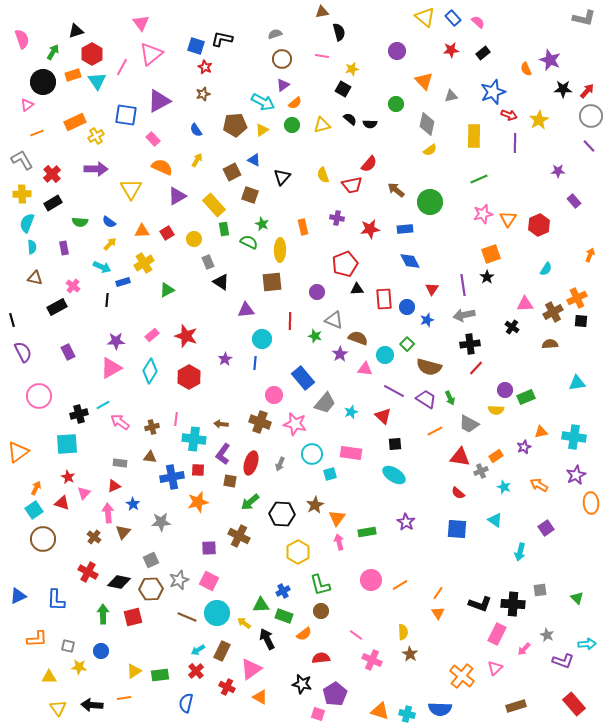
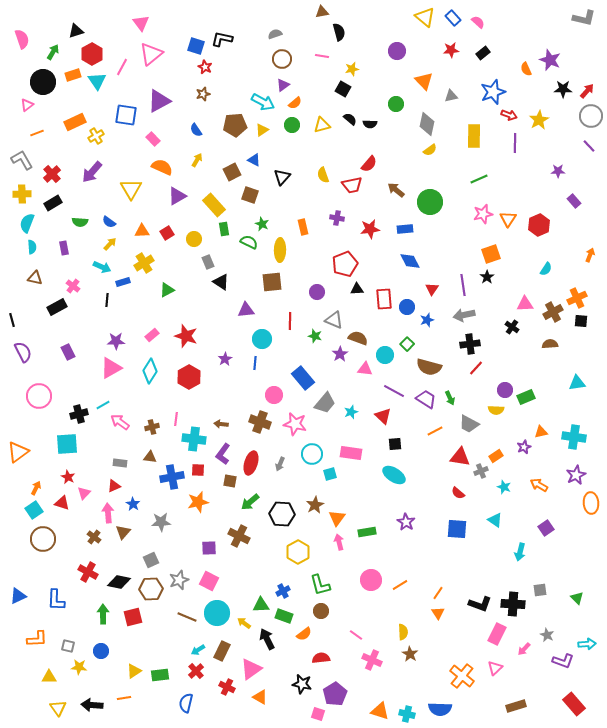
purple arrow at (96, 169): moved 4 px left, 3 px down; rotated 130 degrees clockwise
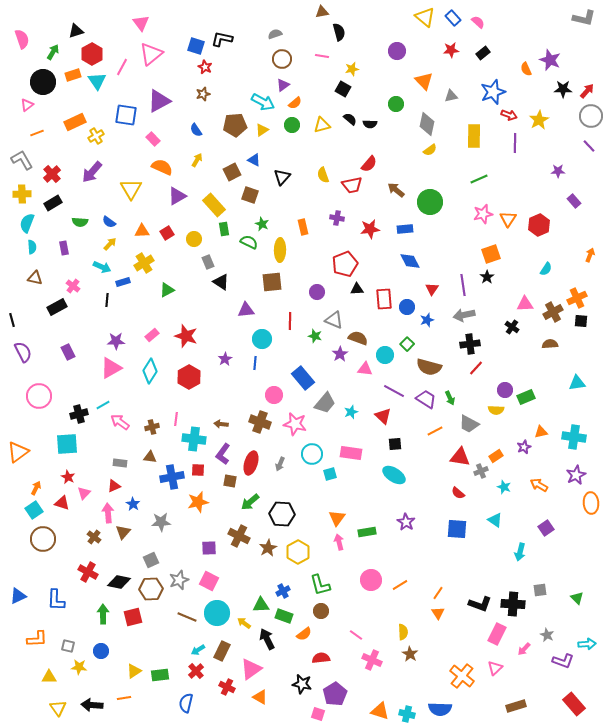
brown star at (315, 505): moved 47 px left, 43 px down
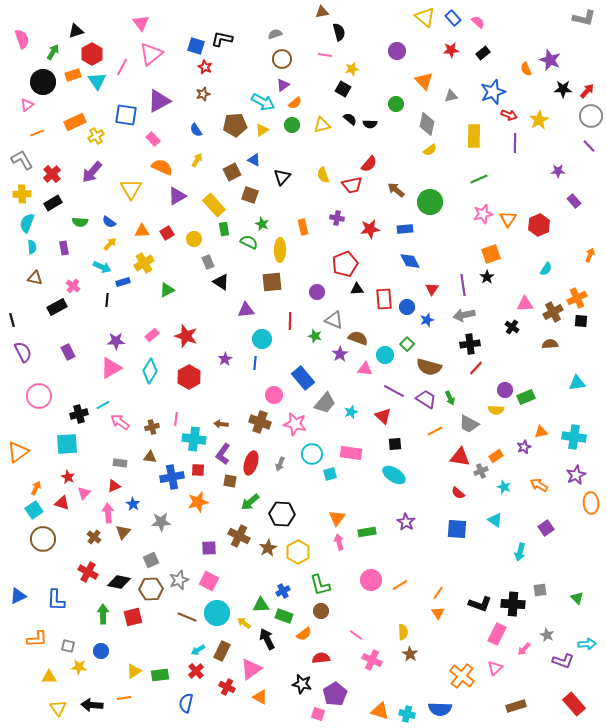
pink line at (322, 56): moved 3 px right, 1 px up
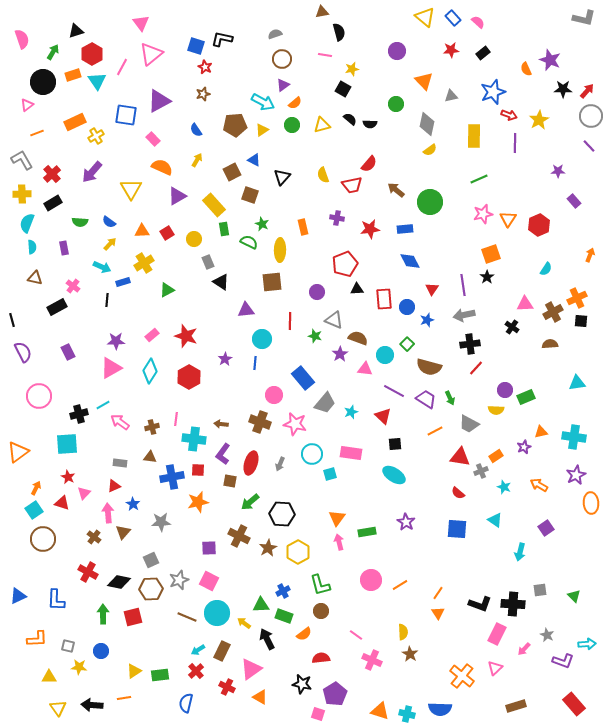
green triangle at (577, 598): moved 3 px left, 2 px up
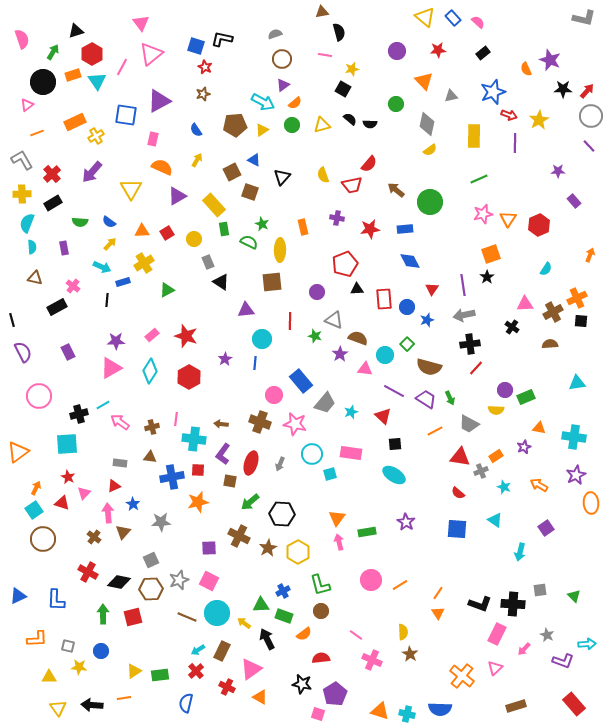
red star at (451, 50): moved 13 px left
pink rectangle at (153, 139): rotated 56 degrees clockwise
brown square at (250, 195): moved 3 px up
blue rectangle at (303, 378): moved 2 px left, 3 px down
orange triangle at (541, 432): moved 2 px left, 4 px up; rotated 24 degrees clockwise
